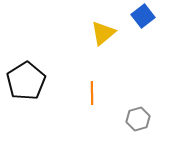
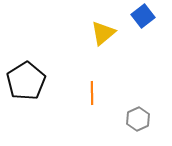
gray hexagon: rotated 10 degrees counterclockwise
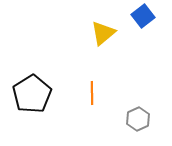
black pentagon: moved 6 px right, 13 px down
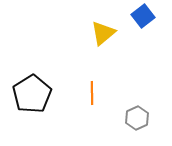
gray hexagon: moved 1 px left, 1 px up
